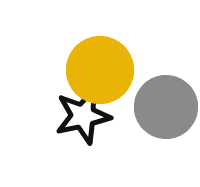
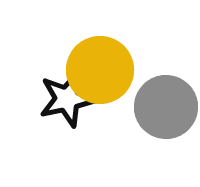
black star: moved 16 px left, 17 px up
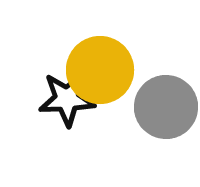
black star: rotated 10 degrees clockwise
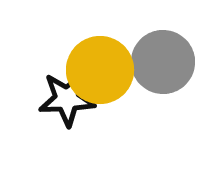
gray circle: moved 3 px left, 45 px up
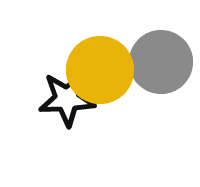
gray circle: moved 2 px left
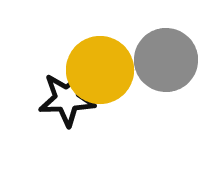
gray circle: moved 5 px right, 2 px up
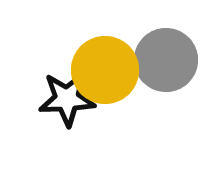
yellow circle: moved 5 px right
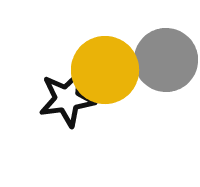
black star: rotated 6 degrees counterclockwise
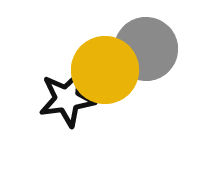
gray circle: moved 20 px left, 11 px up
